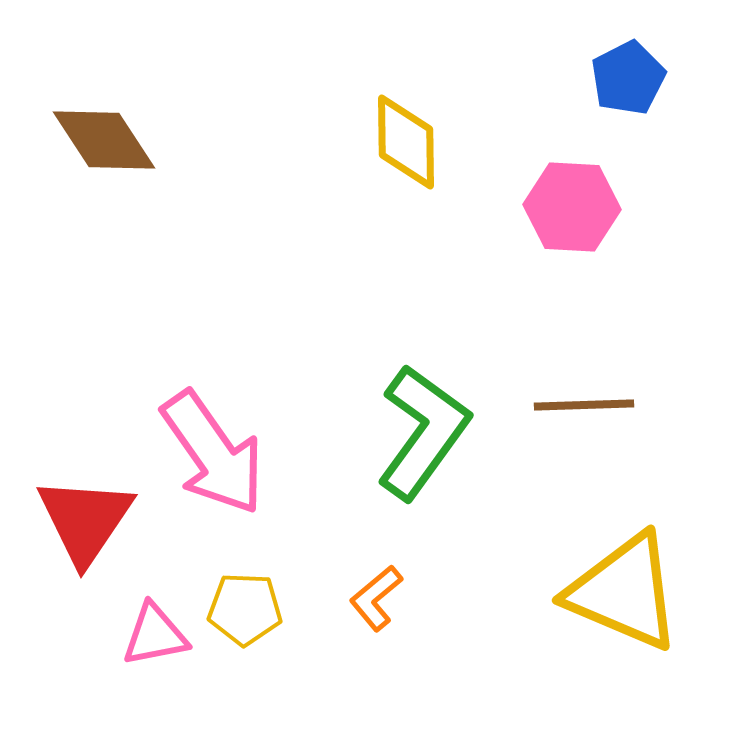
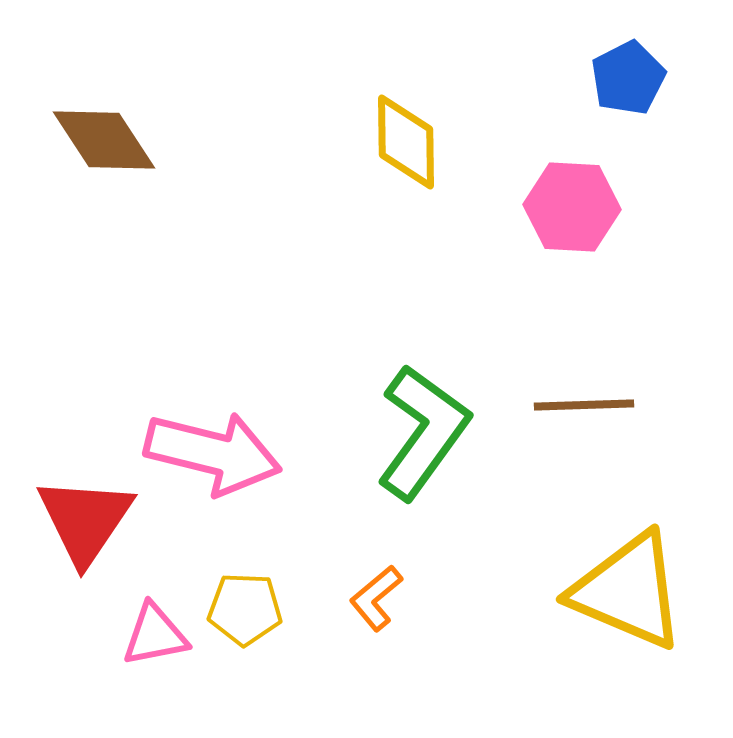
pink arrow: rotated 41 degrees counterclockwise
yellow triangle: moved 4 px right, 1 px up
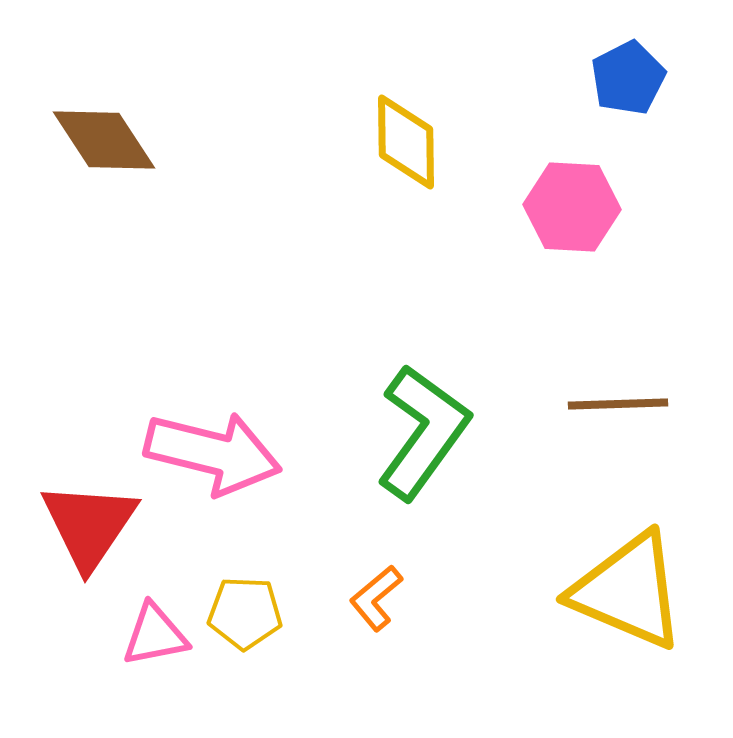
brown line: moved 34 px right, 1 px up
red triangle: moved 4 px right, 5 px down
yellow pentagon: moved 4 px down
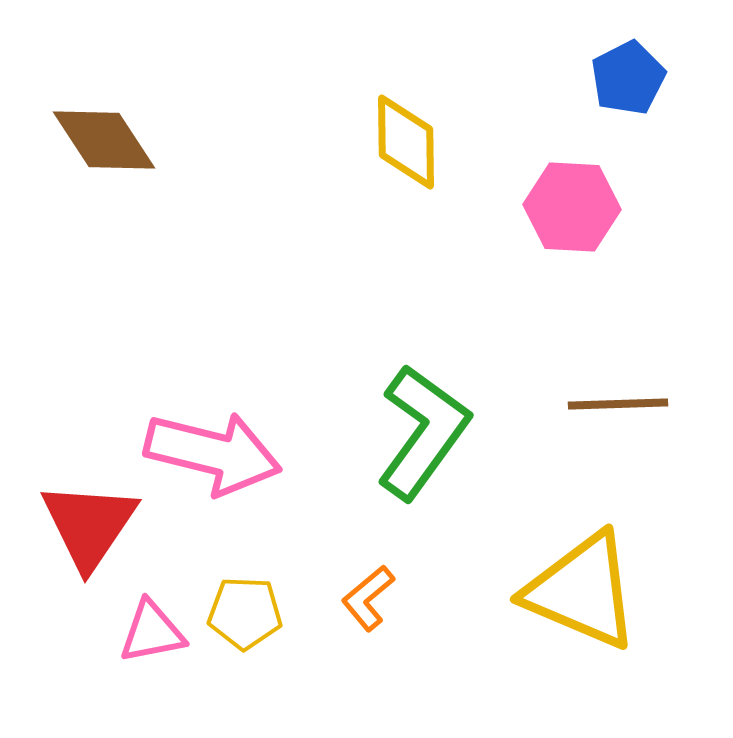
yellow triangle: moved 46 px left
orange L-shape: moved 8 px left
pink triangle: moved 3 px left, 3 px up
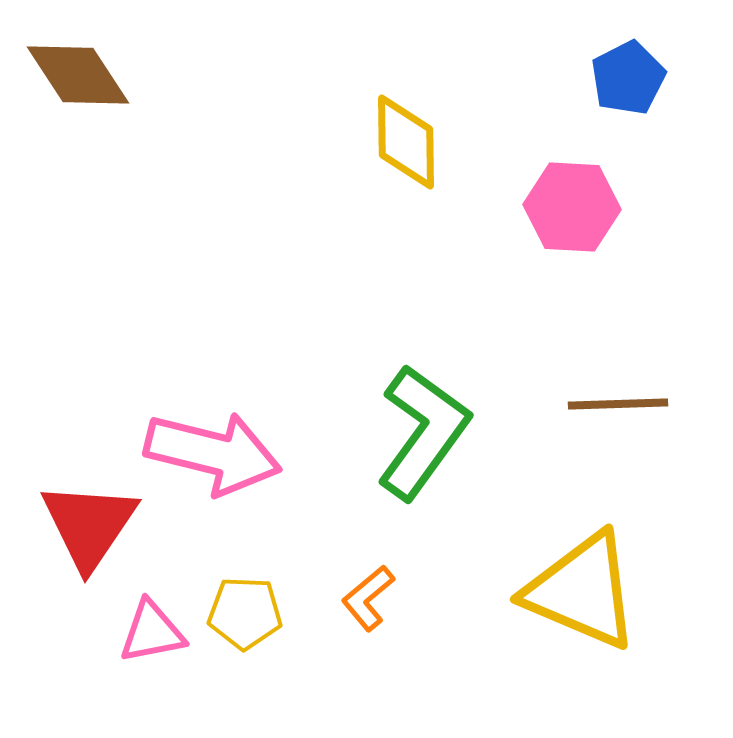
brown diamond: moved 26 px left, 65 px up
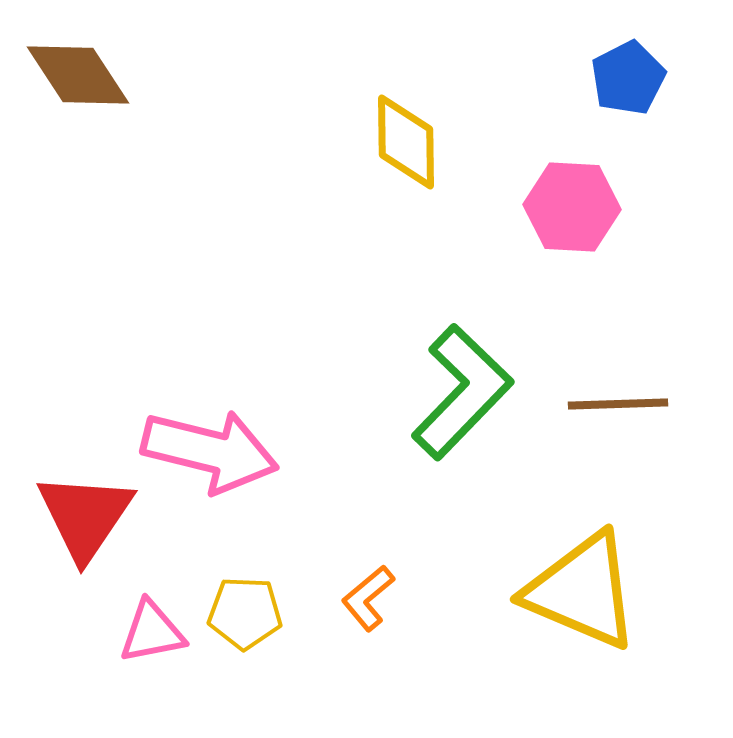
green L-shape: moved 39 px right, 40 px up; rotated 8 degrees clockwise
pink arrow: moved 3 px left, 2 px up
red triangle: moved 4 px left, 9 px up
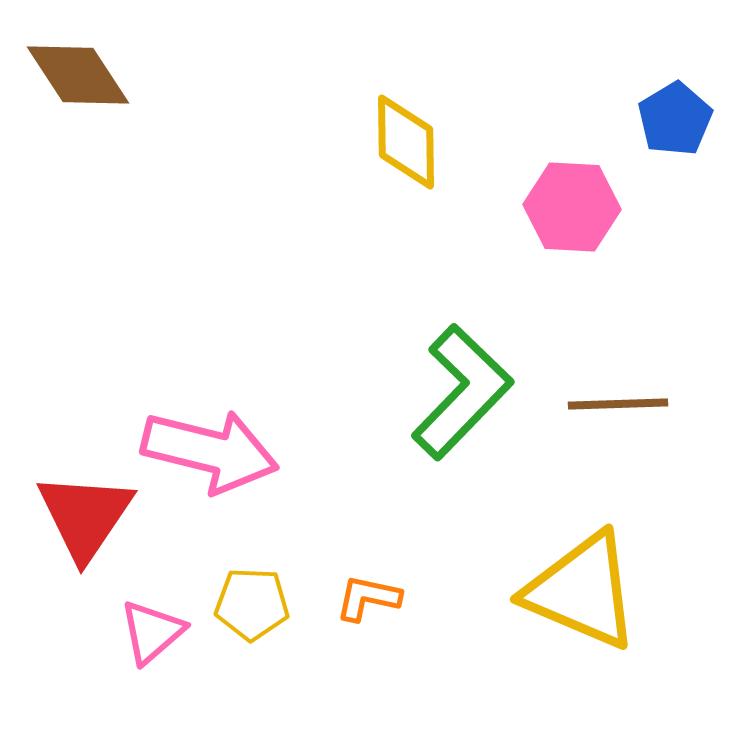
blue pentagon: moved 47 px right, 41 px down; rotated 4 degrees counterclockwise
orange L-shape: rotated 52 degrees clockwise
yellow pentagon: moved 7 px right, 9 px up
pink triangle: rotated 30 degrees counterclockwise
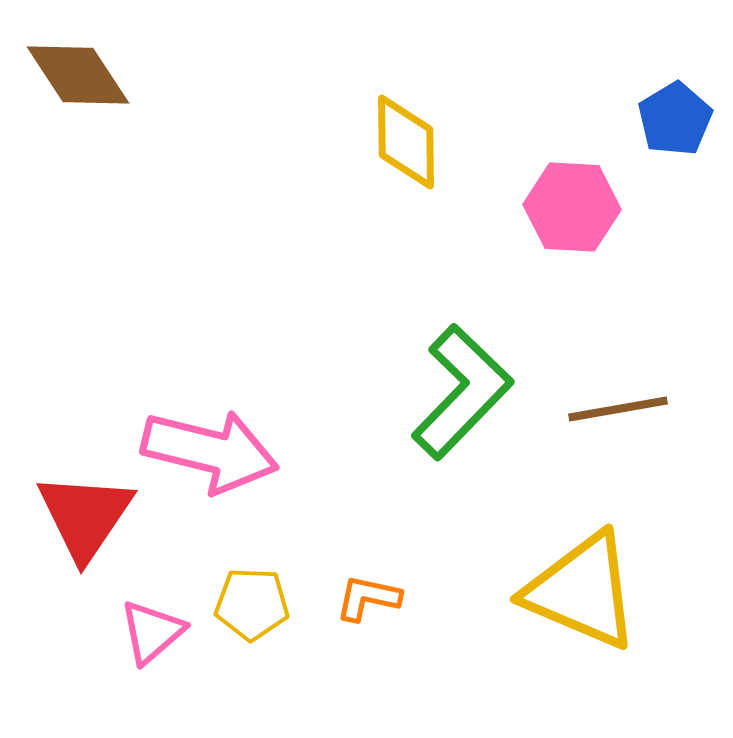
brown line: moved 5 px down; rotated 8 degrees counterclockwise
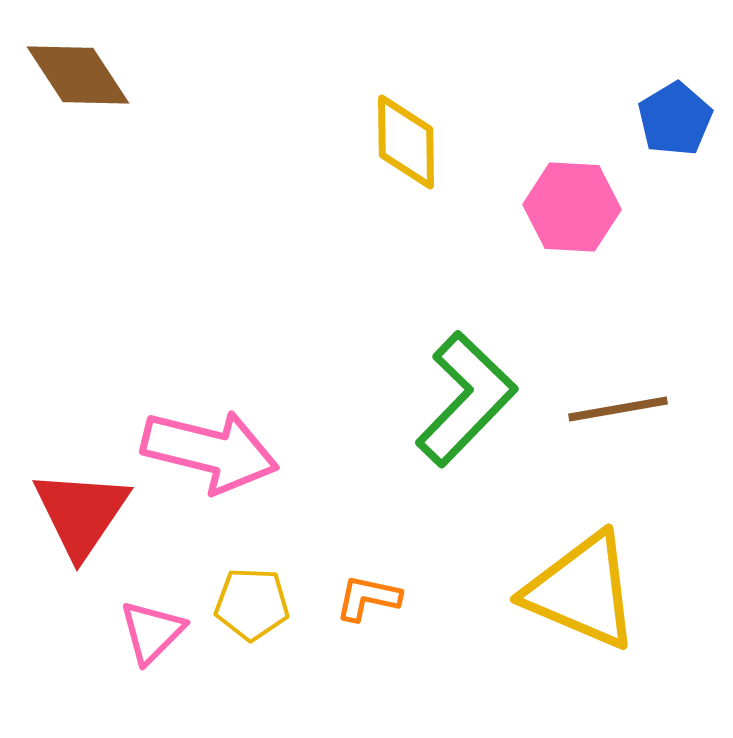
green L-shape: moved 4 px right, 7 px down
red triangle: moved 4 px left, 3 px up
pink triangle: rotated 4 degrees counterclockwise
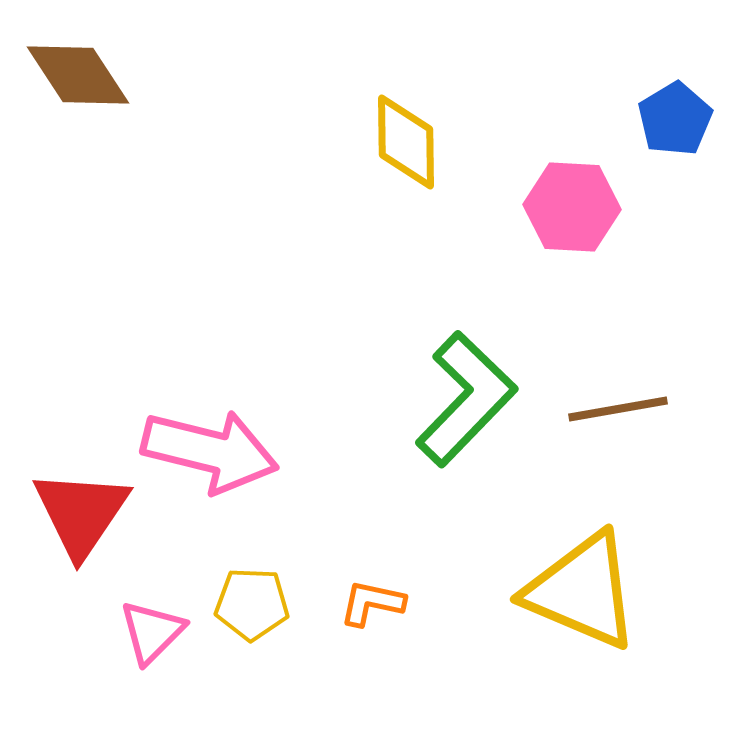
orange L-shape: moved 4 px right, 5 px down
